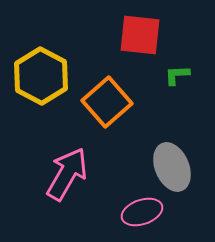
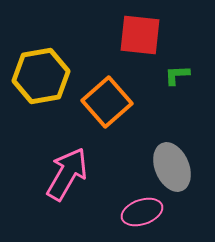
yellow hexagon: rotated 22 degrees clockwise
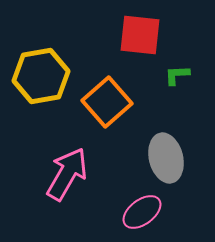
gray ellipse: moved 6 px left, 9 px up; rotated 9 degrees clockwise
pink ellipse: rotated 18 degrees counterclockwise
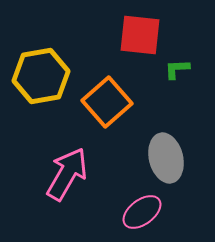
green L-shape: moved 6 px up
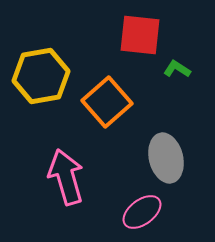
green L-shape: rotated 36 degrees clockwise
pink arrow: moved 1 px left, 3 px down; rotated 46 degrees counterclockwise
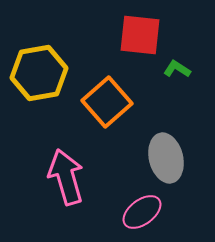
yellow hexagon: moved 2 px left, 3 px up
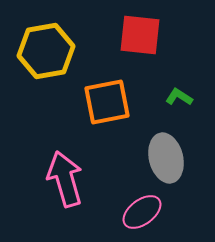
green L-shape: moved 2 px right, 28 px down
yellow hexagon: moved 7 px right, 22 px up
orange square: rotated 30 degrees clockwise
pink arrow: moved 1 px left, 2 px down
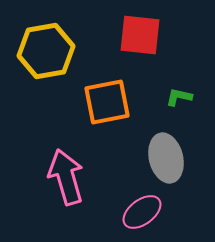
green L-shape: rotated 20 degrees counterclockwise
pink arrow: moved 1 px right, 2 px up
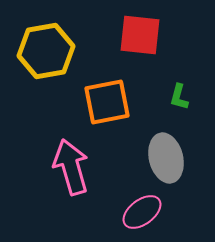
green L-shape: rotated 88 degrees counterclockwise
pink arrow: moved 5 px right, 10 px up
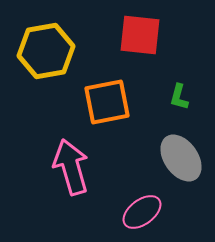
gray ellipse: moved 15 px right; rotated 21 degrees counterclockwise
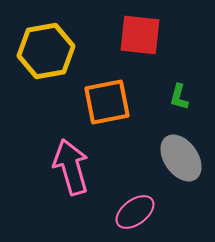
pink ellipse: moved 7 px left
